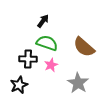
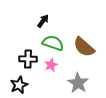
green semicircle: moved 6 px right
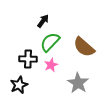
green semicircle: moved 3 px left, 1 px up; rotated 65 degrees counterclockwise
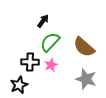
black cross: moved 2 px right, 3 px down
gray star: moved 8 px right, 4 px up; rotated 15 degrees counterclockwise
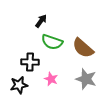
black arrow: moved 2 px left
green semicircle: moved 2 px right; rotated 115 degrees counterclockwise
brown semicircle: moved 1 px left, 1 px down
pink star: moved 14 px down; rotated 24 degrees counterclockwise
black star: rotated 12 degrees clockwise
